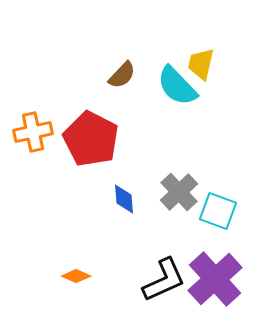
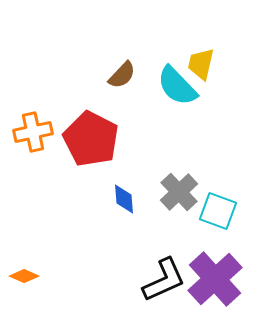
orange diamond: moved 52 px left
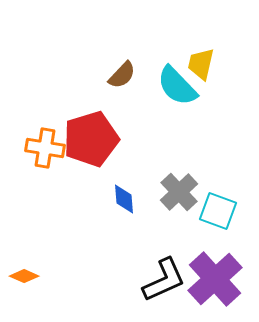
orange cross: moved 12 px right, 16 px down; rotated 21 degrees clockwise
red pentagon: rotated 28 degrees clockwise
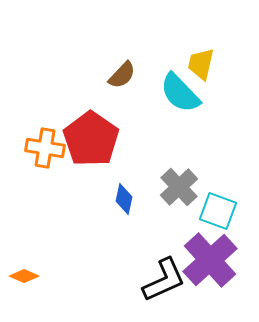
cyan semicircle: moved 3 px right, 7 px down
red pentagon: rotated 20 degrees counterclockwise
gray cross: moved 5 px up
blue diamond: rotated 16 degrees clockwise
purple cross: moved 5 px left, 19 px up
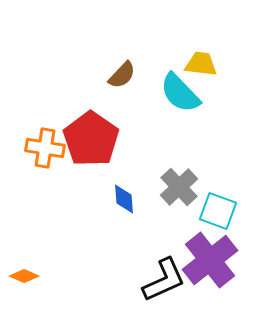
yellow trapezoid: rotated 84 degrees clockwise
blue diamond: rotated 16 degrees counterclockwise
purple cross: rotated 4 degrees clockwise
